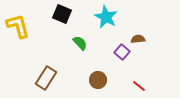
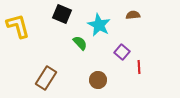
cyan star: moved 7 px left, 8 px down
brown semicircle: moved 5 px left, 24 px up
red line: moved 19 px up; rotated 48 degrees clockwise
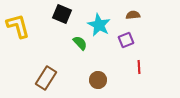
purple square: moved 4 px right, 12 px up; rotated 28 degrees clockwise
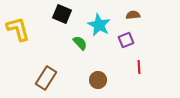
yellow L-shape: moved 3 px down
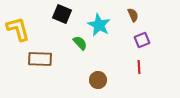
brown semicircle: rotated 72 degrees clockwise
purple square: moved 16 px right
brown rectangle: moved 6 px left, 19 px up; rotated 60 degrees clockwise
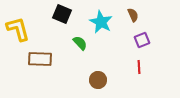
cyan star: moved 2 px right, 3 px up
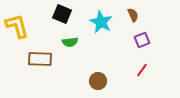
yellow L-shape: moved 1 px left, 3 px up
green semicircle: moved 10 px left, 1 px up; rotated 126 degrees clockwise
red line: moved 3 px right, 3 px down; rotated 40 degrees clockwise
brown circle: moved 1 px down
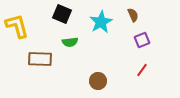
cyan star: rotated 15 degrees clockwise
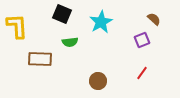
brown semicircle: moved 21 px right, 4 px down; rotated 24 degrees counterclockwise
yellow L-shape: rotated 12 degrees clockwise
red line: moved 3 px down
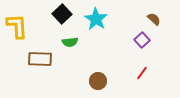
black square: rotated 24 degrees clockwise
cyan star: moved 5 px left, 3 px up; rotated 10 degrees counterclockwise
purple square: rotated 21 degrees counterclockwise
